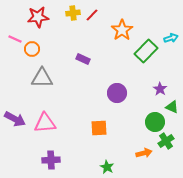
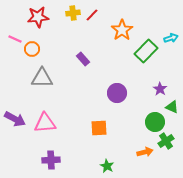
purple rectangle: rotated 24 degrees clockwise
orange arrow: moved 1 px right, 1 px up
green star: moved 1 px up
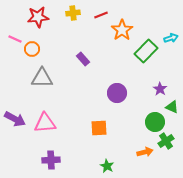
red line: moved 9 px right; rotated 24 degrees clockwise
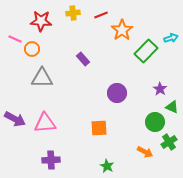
red star: moved 3 px right, 4 px down; rotated 10 degrees clockwise
green cross: moved 3 px right, 1 px down
orange arrow: rotated 42 degrees clockwise
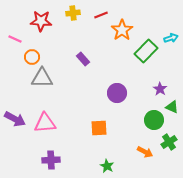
orange circle: moved 8 px down
green circle: moved 1 px left, 2 px up
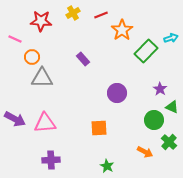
yellow cross: rotated 24 degrees counterclockwise
green cross: rotated 14 degrees counterclockwise
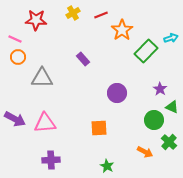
red star: moved 5 px left, 1 px up
orange circle: moved 14 px left
